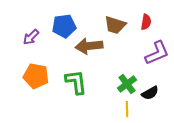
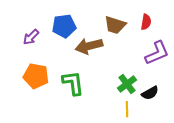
brown arrow: rotated 8 degrees counterclockwise
green L-shape: moved 3 px left, 1 px down
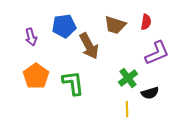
purple arrow: rotated 60 degrees counterclockwise
brown arrow: rotated 104 degrees counterclockwise
orange pentagon: rotated 25 degrees clockwise
green cross: moved 1 px right, 6 px up
black semicircle: rotated 12 degrees clockwise
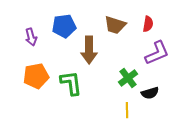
red semicircle: moved 2 px right, 2 px down
brown arrow: moved 4 px down; rotated 28 degrees clockwise
orange pentagon: rotated 25 degrees clockwise
green L-shape: moved 2 px left
yellow line: moved 1 px down
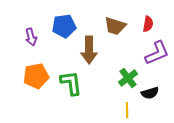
brown trapezoid: moved 1 px down
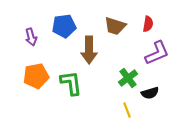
yellow line: rotated 21 degrees counterclockwise
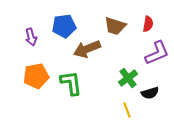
brown arrow: moved 2 px left, 1 px up; rotated 68 degrees clockwise
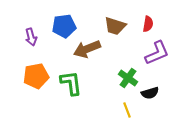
green cross: rotated 18 degrees counterclockwise
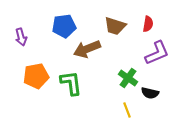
purple arrow: moved 10 px left
black semicircle: rotated 30 degrees clockwise
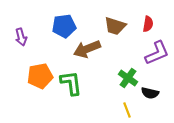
orange pentagon: moved 4 px right
